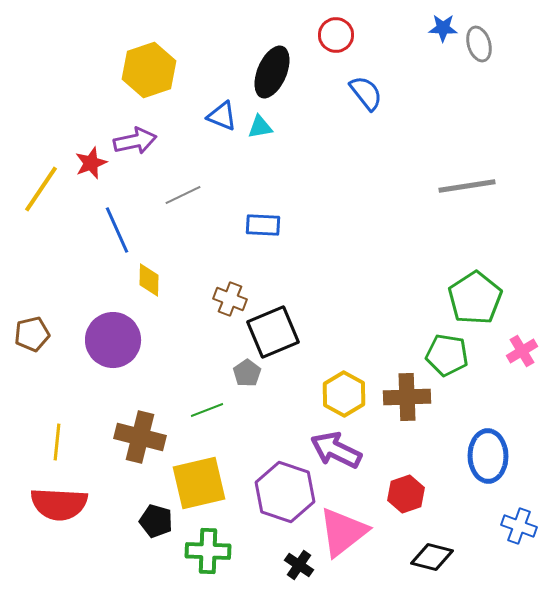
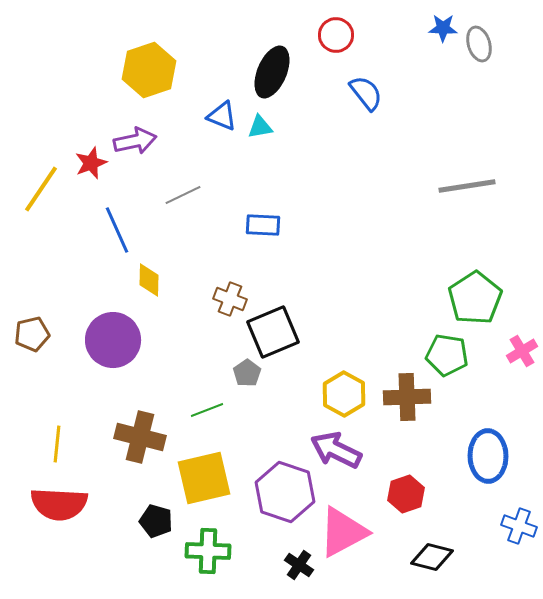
yellow line at (57, 442): moved 2 px down
yellow square at (199, 483): moved 5 px right, 5 px up
pink triangle at (343, 532): rotated 10 degrees clockwise
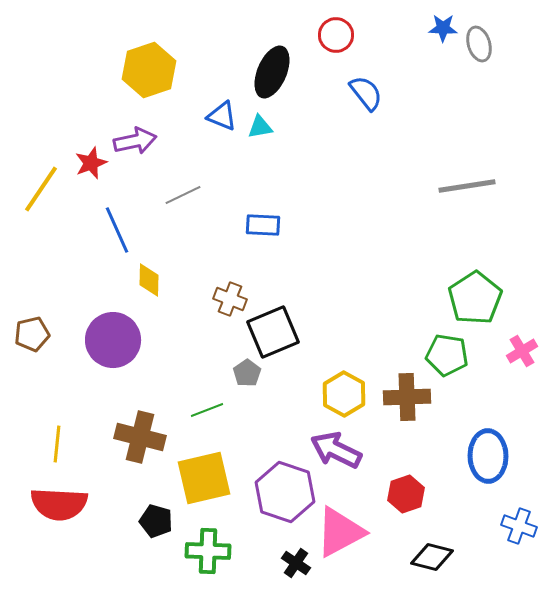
pink triangle at (343, 532): moved 3 px left
black cross at (299, 565): moved 3 px left, 2 px up
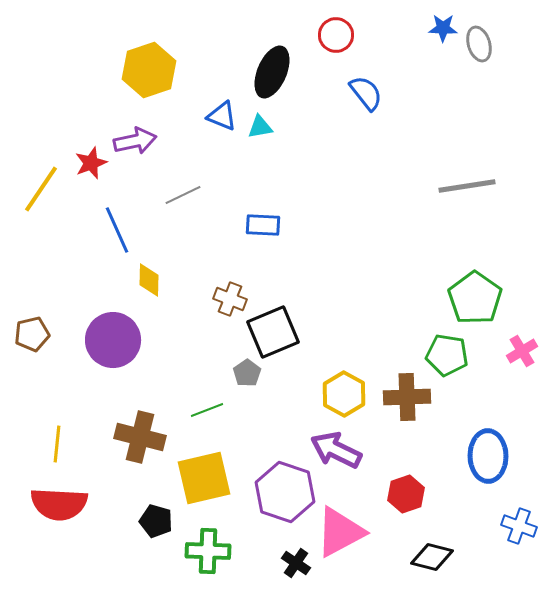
green pentagon at (475, 298): rotated 4 degrees counterclockwise
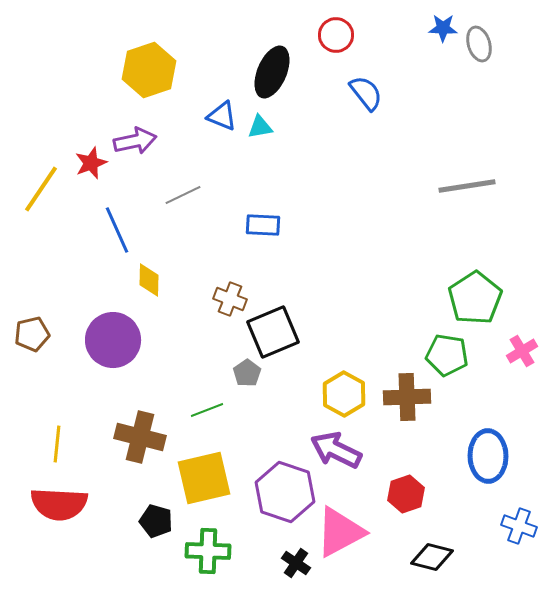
green pentagon at (475, 298): rotated 4 degrees clockwise
